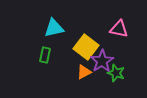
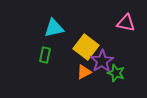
pink triangle: moved 7 px right, 6 px up
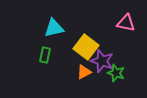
purple star: rotated 20 degrees counterclockwise
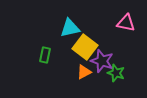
cyan triangle: moved 16 px right
yellow square: moved 1 px left
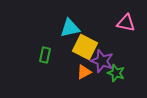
yellow square: rotated 10 degrees counterclockwise
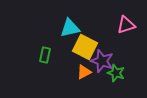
pink triangle: moved 2 px down; rotated 30 degrees counterclockwise
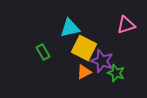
yellow square: moved 1 px left, 1 px down
green rectangle: moved 2 px left, 3 px up; rotated 42 degrees counterclockwise
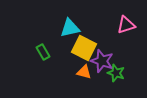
orange triangle: rotated 42 degrees clockwise
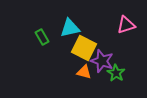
green rectangle: moved 1 px left, 15 px up
green star: rotated 12 degrees clockwise
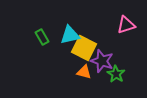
cyan triangle: moved 7 px down
green star: moved 1 px down
